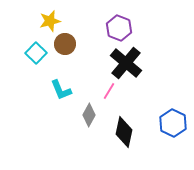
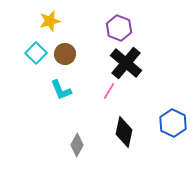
brown circle: moved 10 px down
gray diamond: moved 12 px left, 30 px down
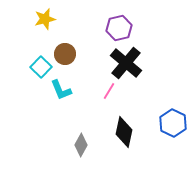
yellow star: moved 5 px left, 2 px up
purple hexagon: rotated 25 degrees clockwise
cyan square: moved 5 px right, 14 px down
gray diamond: moved 4 px right
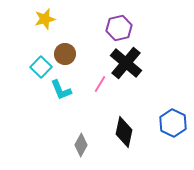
pink line: moved 9 px left, 7 px up
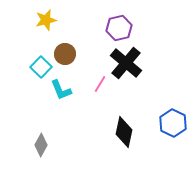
yellow star: moved 1 px right, 1 px down
gray diamond: moved 40 px left
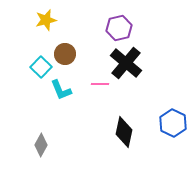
pink line: rotated 60 degrees clockwise
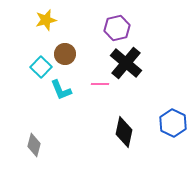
purple hexagon: moved 2 px left
gray diamond: moved 7 px left; rotated 15 degrees counterclockwise
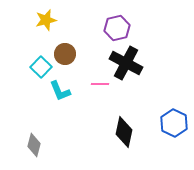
black cross: rotated 12 degrees counterclockwise
cyan L-shape: moved 1 px left, 1 px down
blue hexagon: moved 1 px right
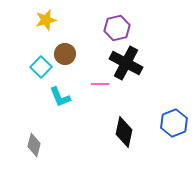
cyan L-shape: moved 6 px down
blue hexagon: rotated 12 degrees clockwise
